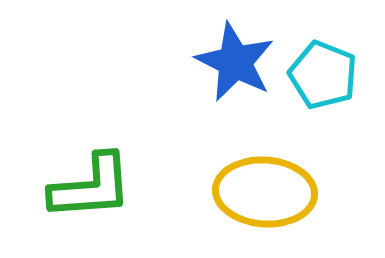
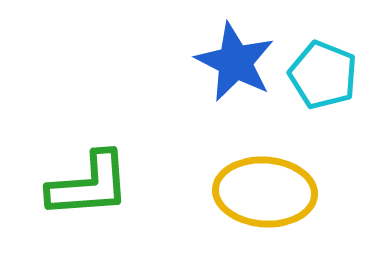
green L-shape: moved 2 px left, 2 px up
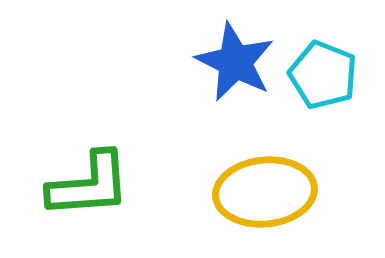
yellow ellipse: rotated 10 degrees counterclockwise
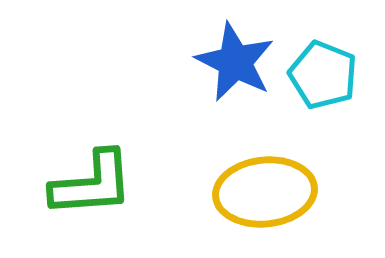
green L-shape: moved 3 px right, 1 px up
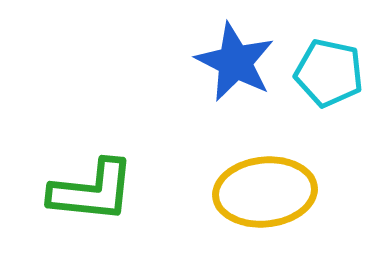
cyan pentagon: moved 6 px right, 2 px up; rotated 10 degrees counterclockwise
green L-shape: moved 7 px down; rotated 10 degrees clockwise
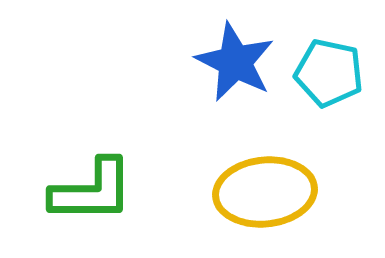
green L-shape: rotated 6 degrees counterclockwise
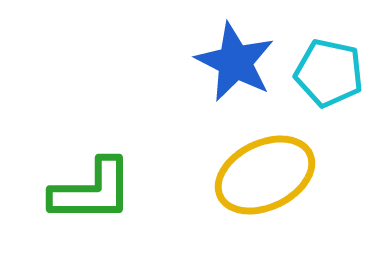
yellow ellipse: moved 17 px up; rotated 20 degrees counterclockwise
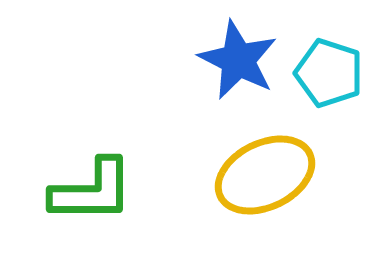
blue star: moved 3 px right, 2 px up
cyan pentagon: rotated 6 degrees clockwise
